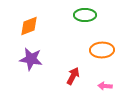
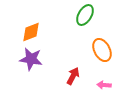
green ellipse: rotated 60 degrees counterclockwise
orange diamond: moved 2 px right, 6 px down
orange ellipse: rotated 65 degrees clockwise
pink arrow: moved 1 px left, 1 px up
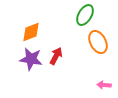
orange ellipse: moved 4 px left, 8 px up
red arrow: moved 17 px left, 20 px up
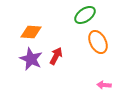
green ellipse: rotated 25 degrees clockwise
orange diamond: rotated 25 degrees clockwise
purple star: rotated 15 degrees clockwise
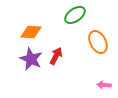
green ellipse: moved 10 px left
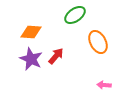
red arrow: rotated 12 degrees clockwise
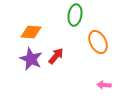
green ellipse: rotated 45 degrees counterclockwise
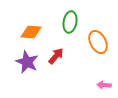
green ellipse: moved 5 px left, 7 px down
purple star: moved 4 px left, 3 px down
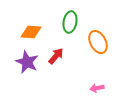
pink arrow: moved 7 px left, 3 px down; rotated 16 degrees counterclockwise
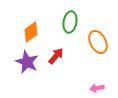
orange diamond: rotated 40 degrees counterclockwise
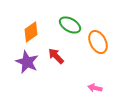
green ellipse: moved 3 px down; rotated 70 degrees counterclockwise
red arrow: rotated 84 degrees counterclockwise
pink arrow: moved 2 px left; rotated 24 degrees clockwise
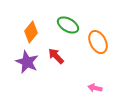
green ellipse: moved 2 px left
orange diamond: rotated 15 degrees counterclockwise
